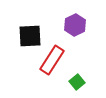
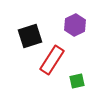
black square: rotated 15 degrees counterclockwise
green square: moved 1 px up; rotated 28 degrees clockwise
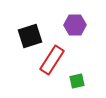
purple hexagon: rotated 25 degrees clockwise
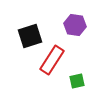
purple hexagon: rotated 10 degrees clockwise
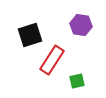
purple hexagon: moved 6 px right
black square: moved 1 px up
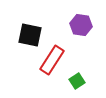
black square: rotated 30 degrees clockwise
green square: rotated 21 degrees counterclockwise
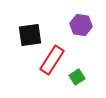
black square: rotated 20 degrees counterclockwise
green square: moved 4 px up
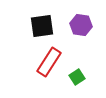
black square: moved 12 px right, 9 px up
red rectangle: moved 3 px left, 2 px down
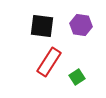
black square: rotated 15 degrees clockwise
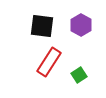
purple hexagon: rotated 20 degrees clockwise
green square: moved 2 px right, 2 px up
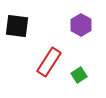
black square: moved 25 px left
